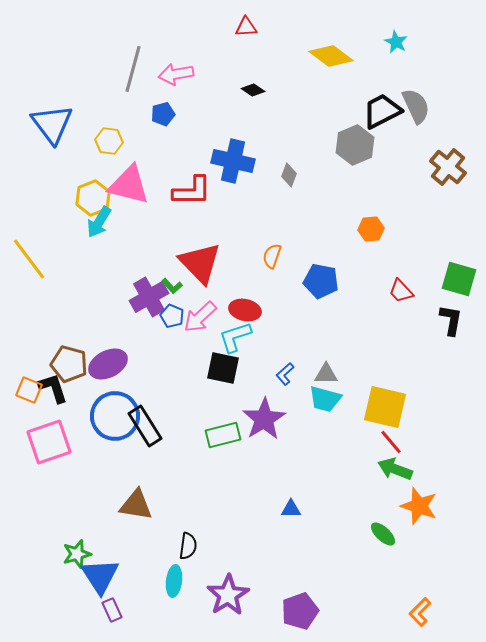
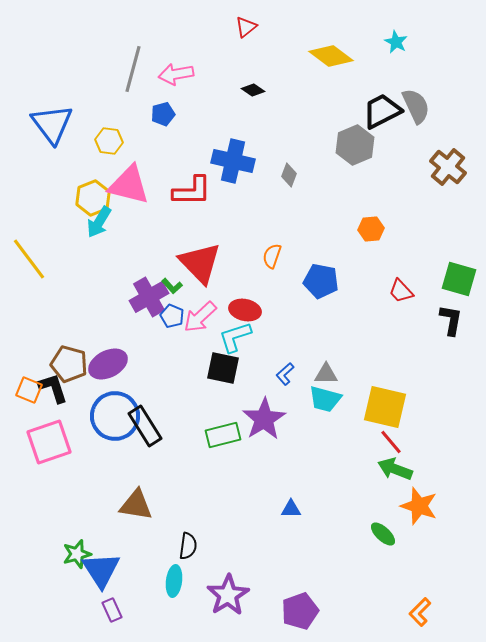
red triangle at (246, 27): rotated 35 degrees counterclockwise
blue triangle at (100, 576): moved 1 px right, 6 px up
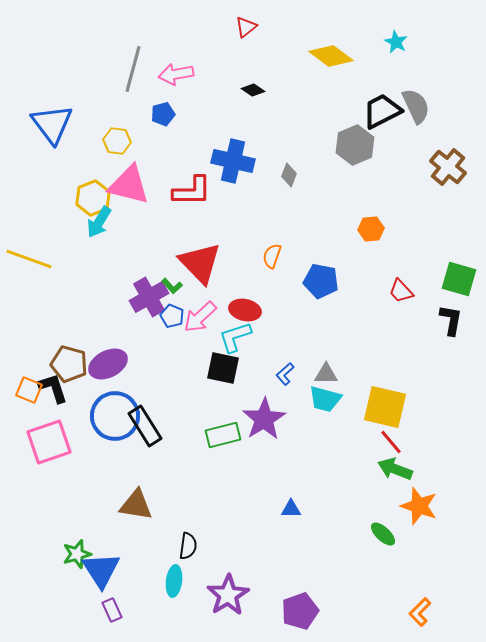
yellow hexagon at (109, 141): moved 8 px right
yellow line at (29, 259): rotated 33 degrees counterclockwise
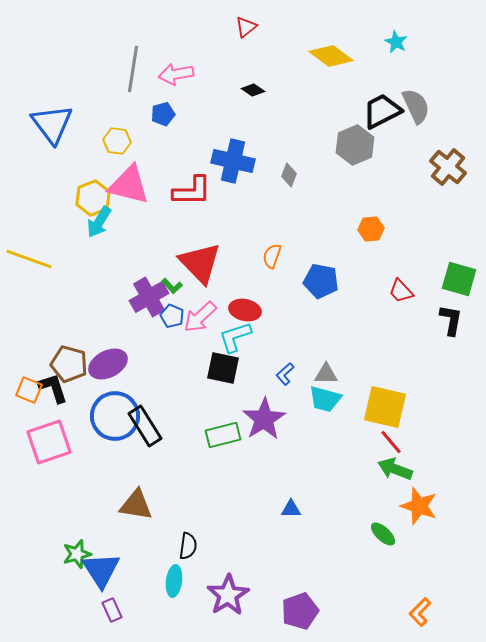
gray line at (133, 69): rotated 6 degrees counterclockwise
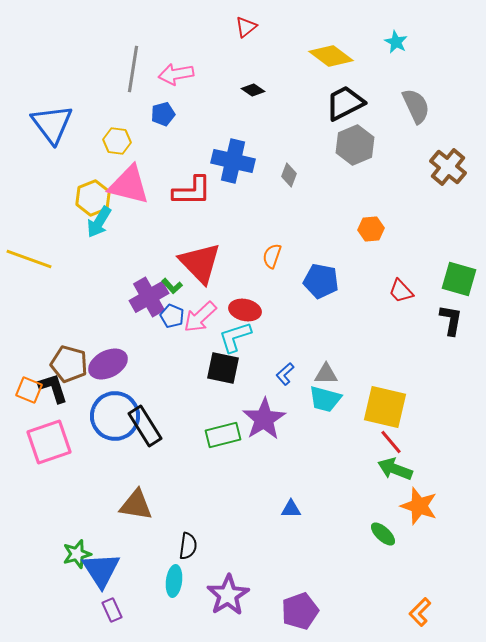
black trapezoid at (382, 111): moved 37 px left, 8 px up
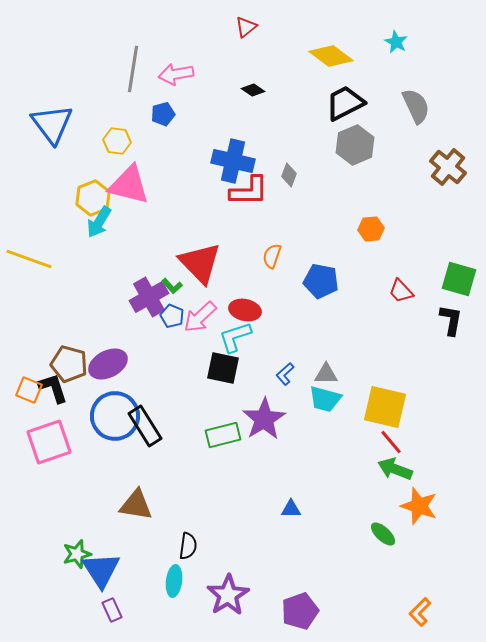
red L-shape at (192, 191): moved 57 px right
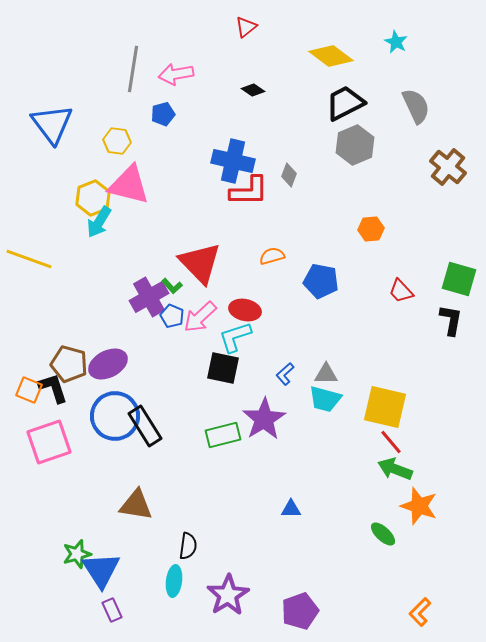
orange semicircle at (272, 256): rotated 55 degrees clockwise
